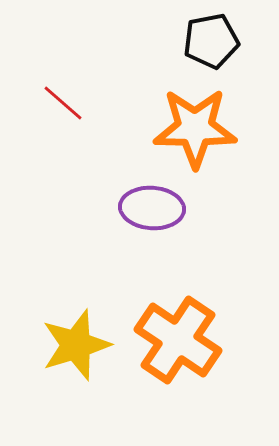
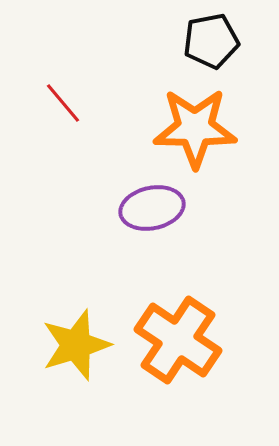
red line: rotated 9 degrees clockwise
purple ellipse: rotated 16 degrees counterclockwise
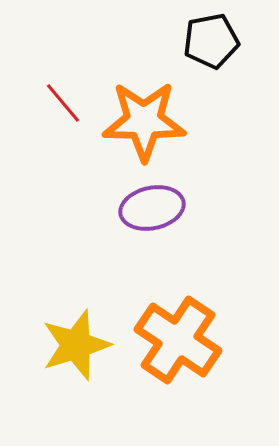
orange star: moved 51 px left, 7 px up
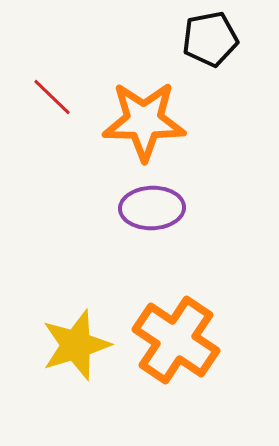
black pentagon: moved 1 px left, 2 px up
red line: moved 11 px left, 6 px up; rotated 6 degrees counterclockwise
purple ellipse: rotated 10 degrees clockwise
orange cross: moved 2 px left
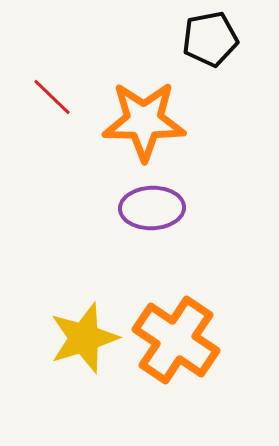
yellow star: moved 8 px right, 7 px up
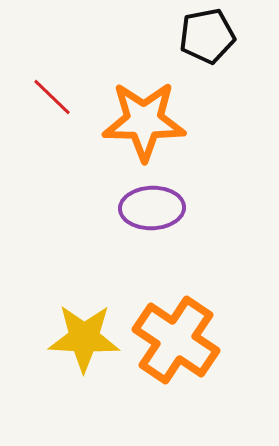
black pentagon: moved 3 px left, 3 px up
yellow star: rotated 20 degrees clockwise
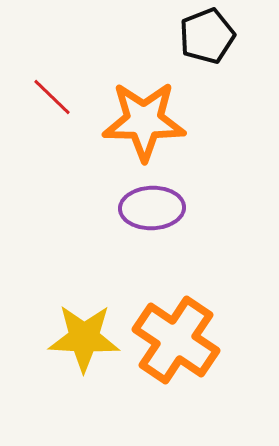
black pentagon: rotated 10 degrees counterclockwise
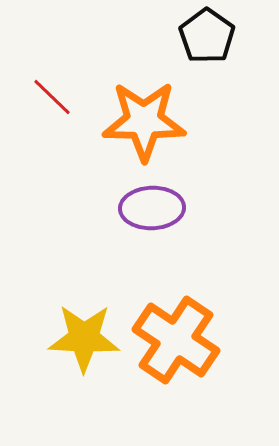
black pentagon: rotated 16 degrees counterclockwise
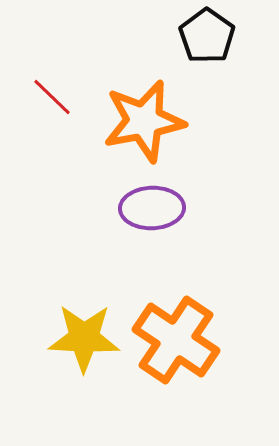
orange star: rotated 12 degrees counterclockwise
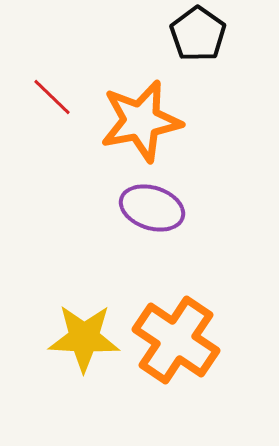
black pentagon: moved 9 px left, 2 px up
orange star: moved 3 px left
purple ellipse: rotated 20 degrees clockwise
